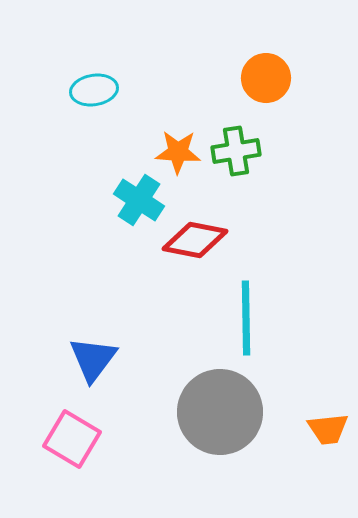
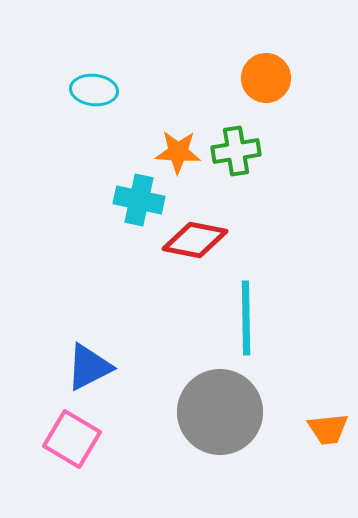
cyan ellipse: rotated 15 degrees clockwise
cyan cross: rotated 21 degrees counterclockwise
blue triangle: moved 4 px left, 8 px down; rotated 26 degrees clockwise
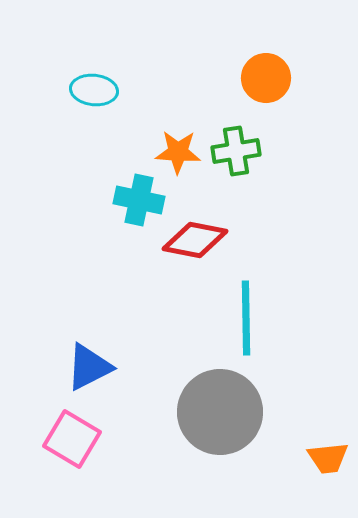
orange trapezoid: moved 29 px down
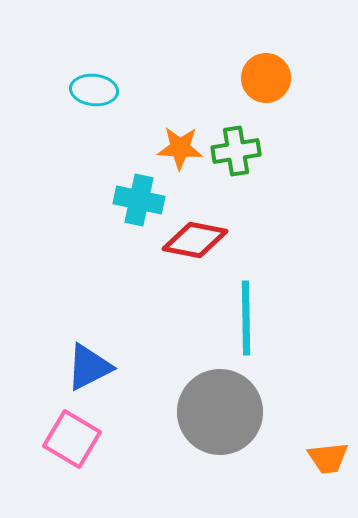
orange star: moved 2 px right, 4 px up
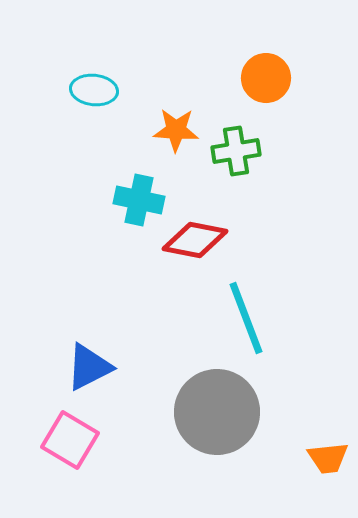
orange star: moved 4 px left, 18 px up
cyan line: rotated 20 degrees counterclockwise
gray circle: moved 3 px left
pink square: moved 2 px left, 1 px down
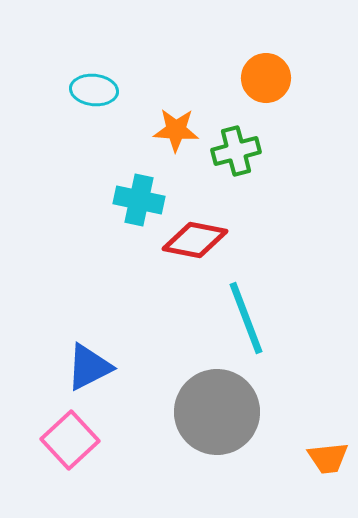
green cross: rotated 6 degrees counterclockwise
pink square: rotated 16 degrees clockwise
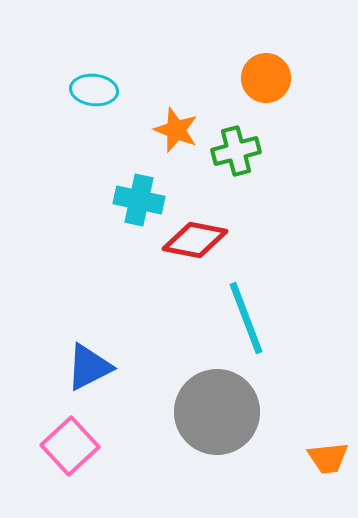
orange star: rotated 18 degrees clockwise
pink square: moved 6 px down
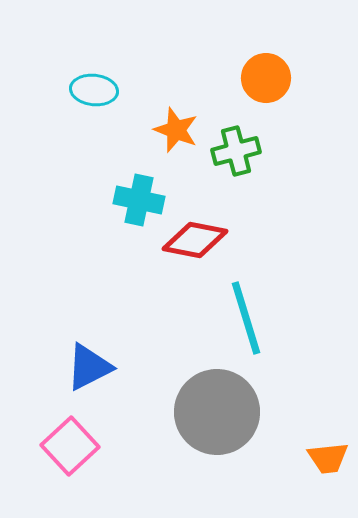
cyan line: rotated 4 degrees clockwise
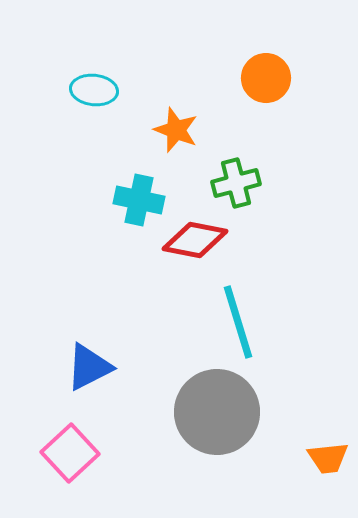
green cross: moved 32 px down
cyan line: moved 8 px left, 4 px down
pink square: moved 7 px down
